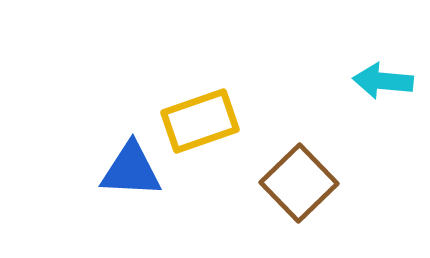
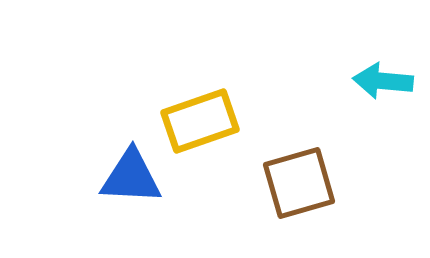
blue triangle: moved 7 px down
brown square: rotated 28 degrees clockwise
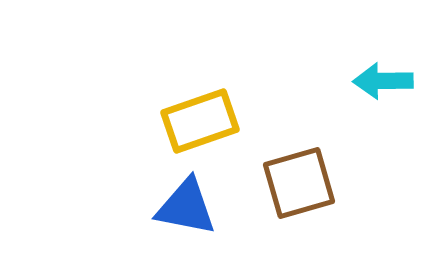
cyan arrow: rotated 6 degrees counterclockwise
blue triangle: moved 55 px right, 30 px down; rotated 8 degrees clockwise
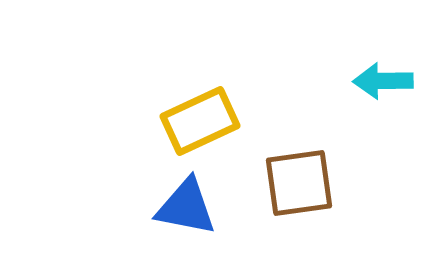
yellow rectangle: rotated 6 degrees counterclockwise
brown square: rotated 8 degrees clockwise
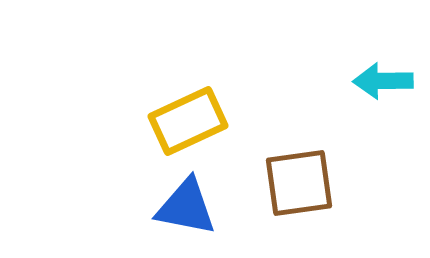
yellow rectangle: moved 12 px left
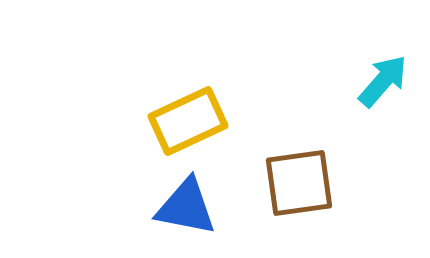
cyan arrow: rotated 132 degrees clockwise
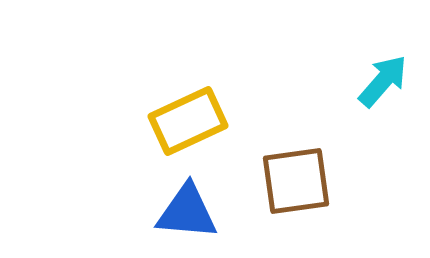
brown square: moved 3 px left, 2 px up
blue triangle: moved 1 px right, 5 px down; rotated 6 degrees counterclockwise
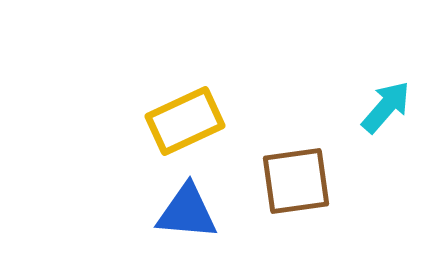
cyan arrow: moved 3 px right, 26 px down
yellow rectangle: moved 3 px left
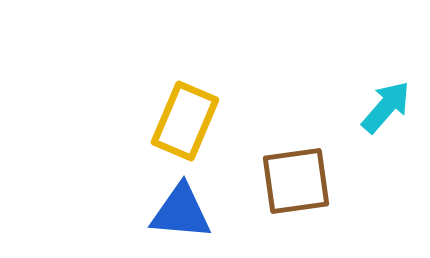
yellow rectangle: rotated 42 degrees counterclockwise
blue triangle: moved 6 px left
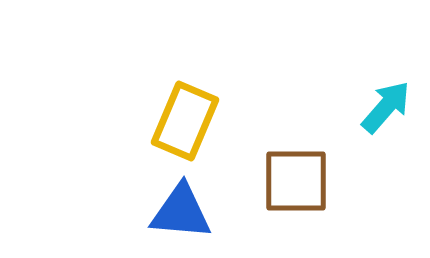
brown square: rotated 8 degrees clockwise
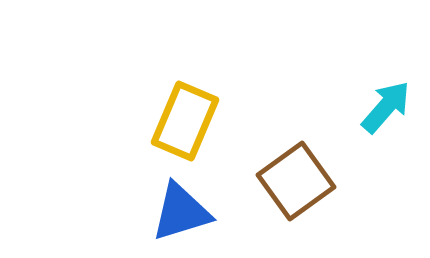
brown square: rotated 36 degrees counterclockwise
blue triangle: rotated 22 degrees counterclockwise
